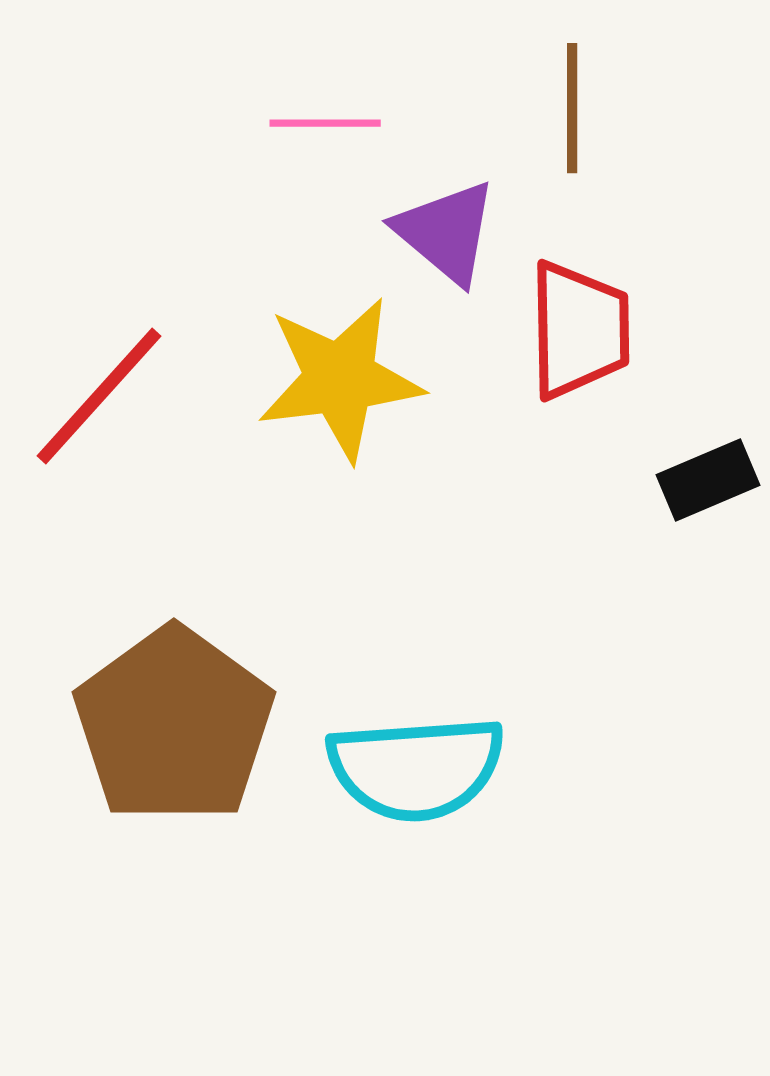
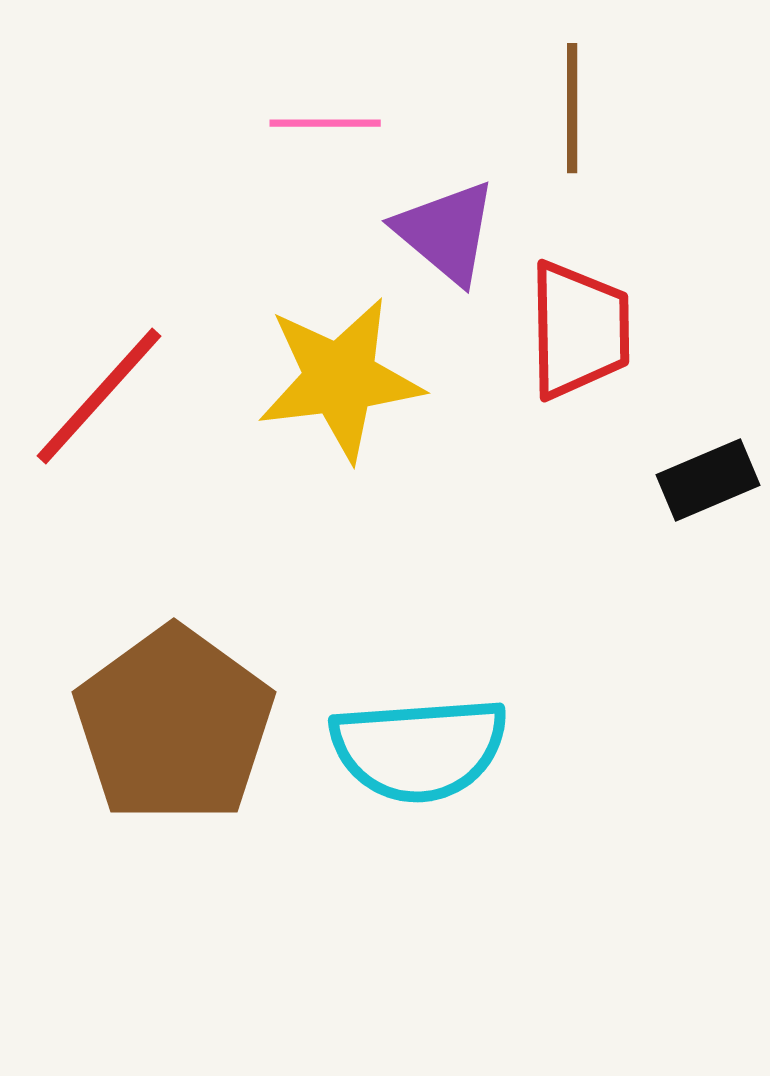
cyan semicircle: moved 3 px right, 19 px up
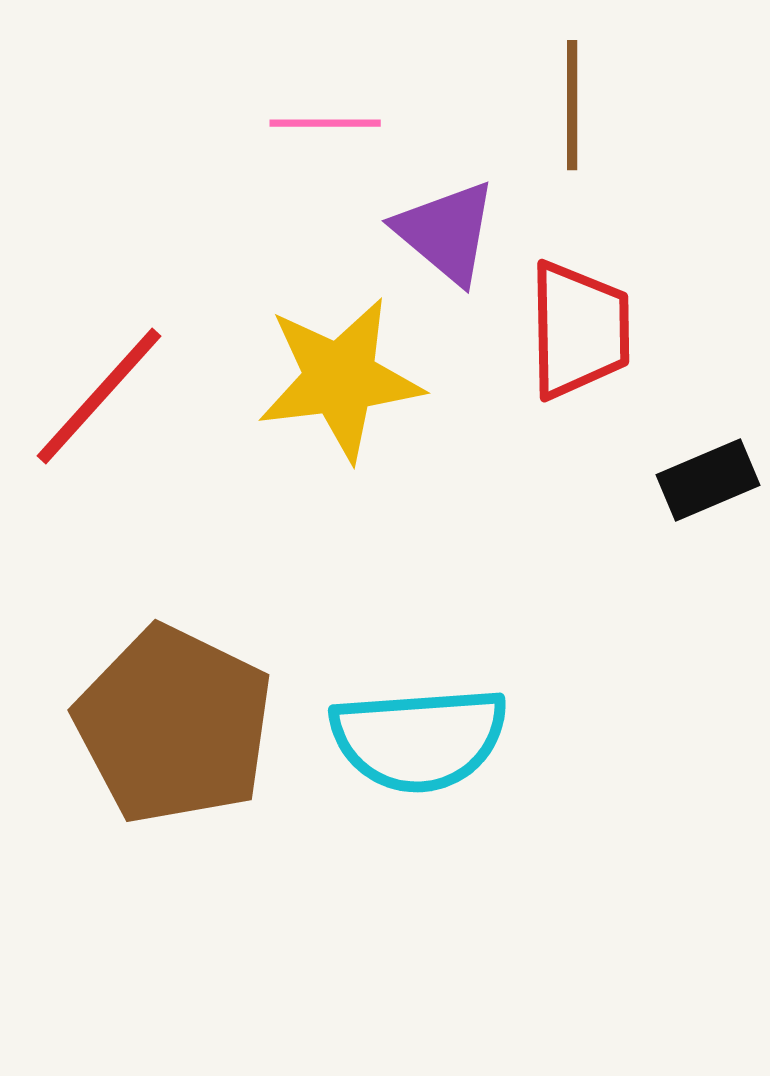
brown line: moved 3 px up
brown pentagon: rotated 10 degrees counterclockwise
cyan semicircle: moved 10 px up
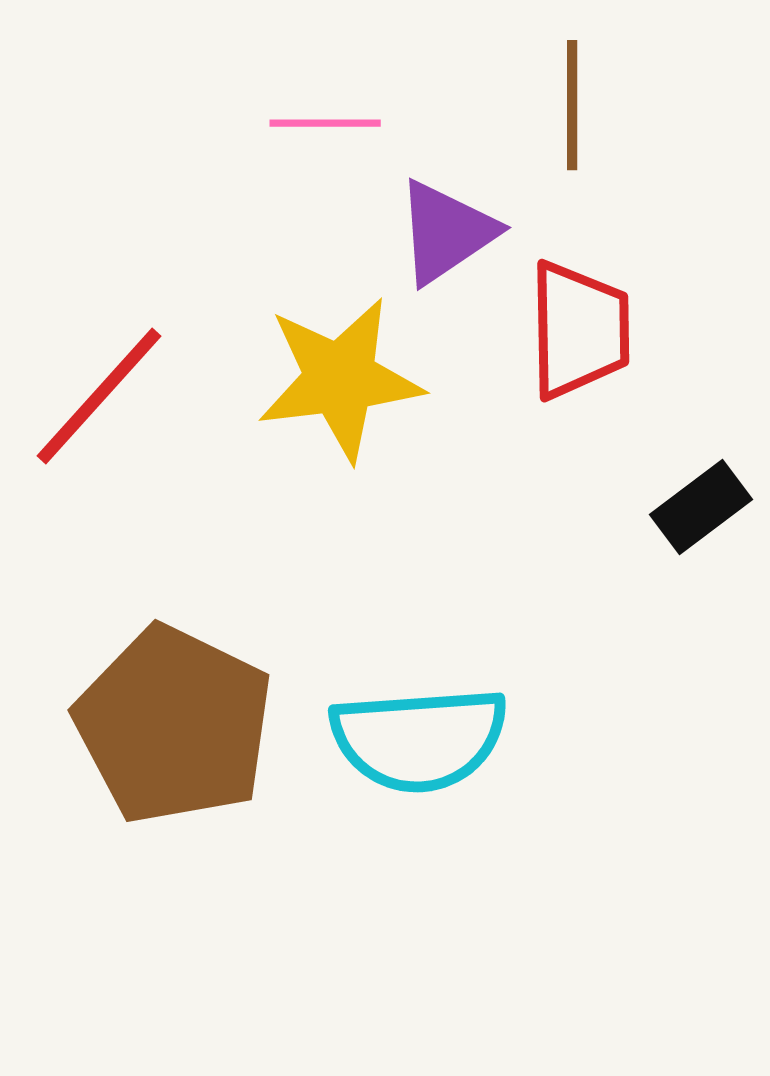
purple triangle: rotated 46 degrees clockwise
black rectangle: moved 7 px left, 27 px down; rotated 14 degrees counterclockwise
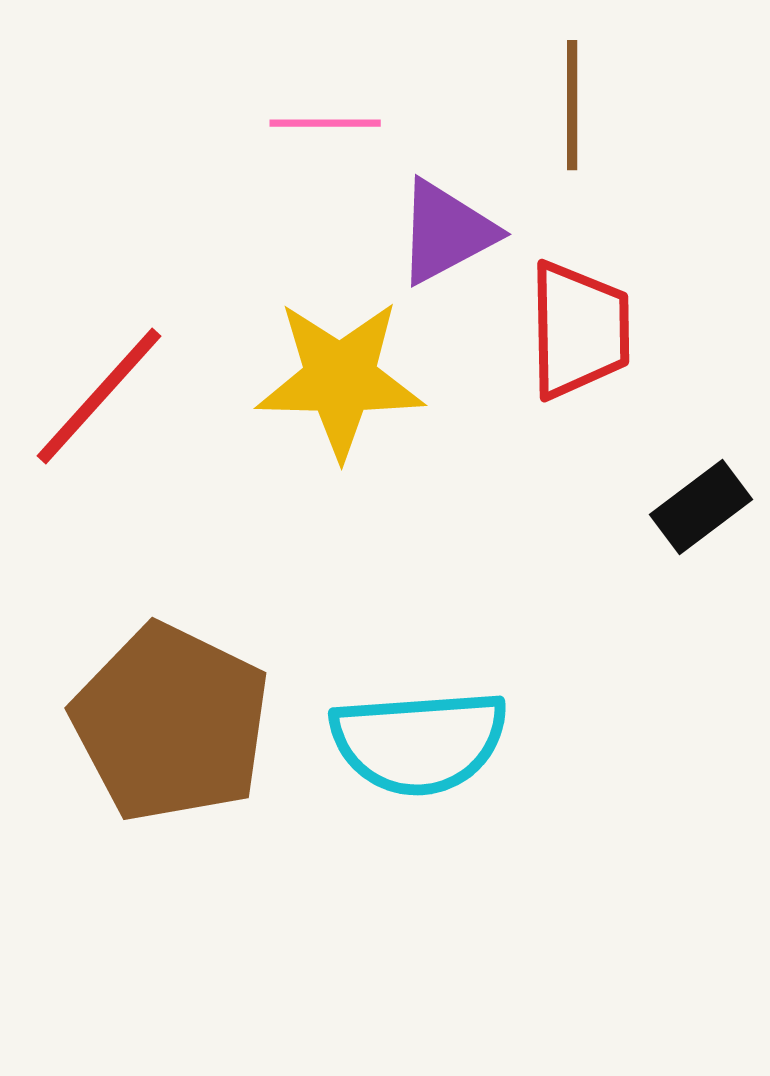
purple triangle: rotated 6 degrees clockwise
yellow star: rotated 8 degrees clockwise
brown pentagon: moved 3 px left, 2 px up
cyan semicircle: moved 3 px down
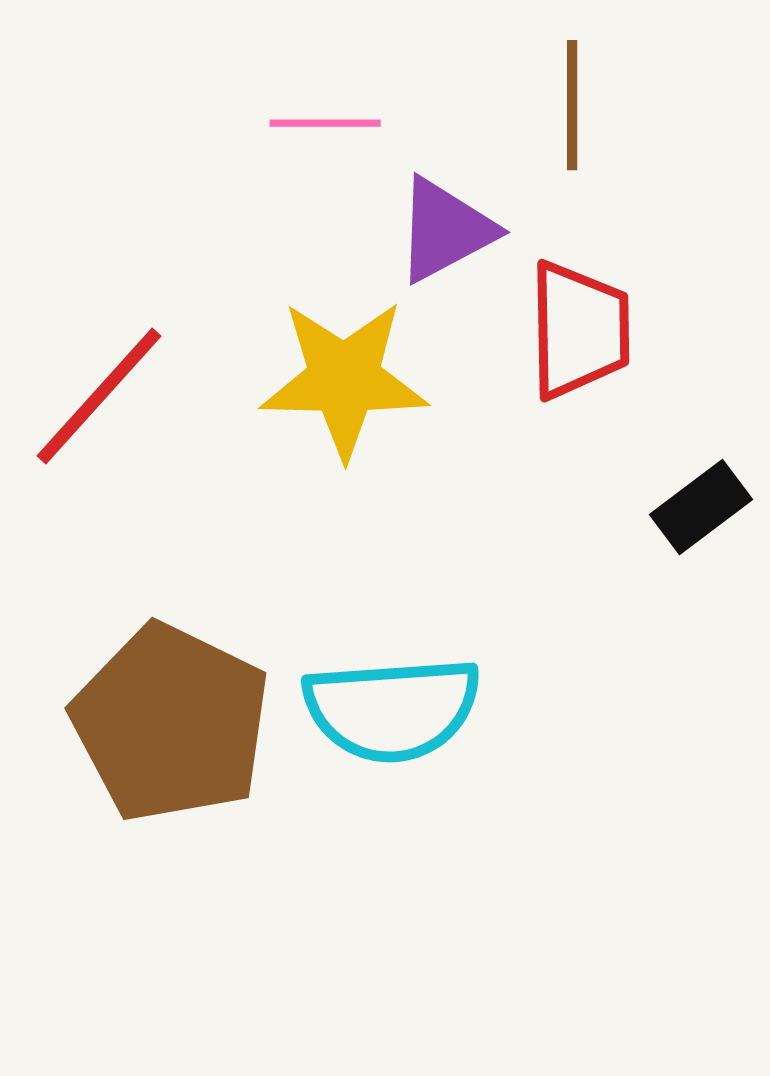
purple triangle: moved 1 px left, 2 px up
yellow star: moved 4 px right
cyan semicircle: moved 27 px left, 33 px up
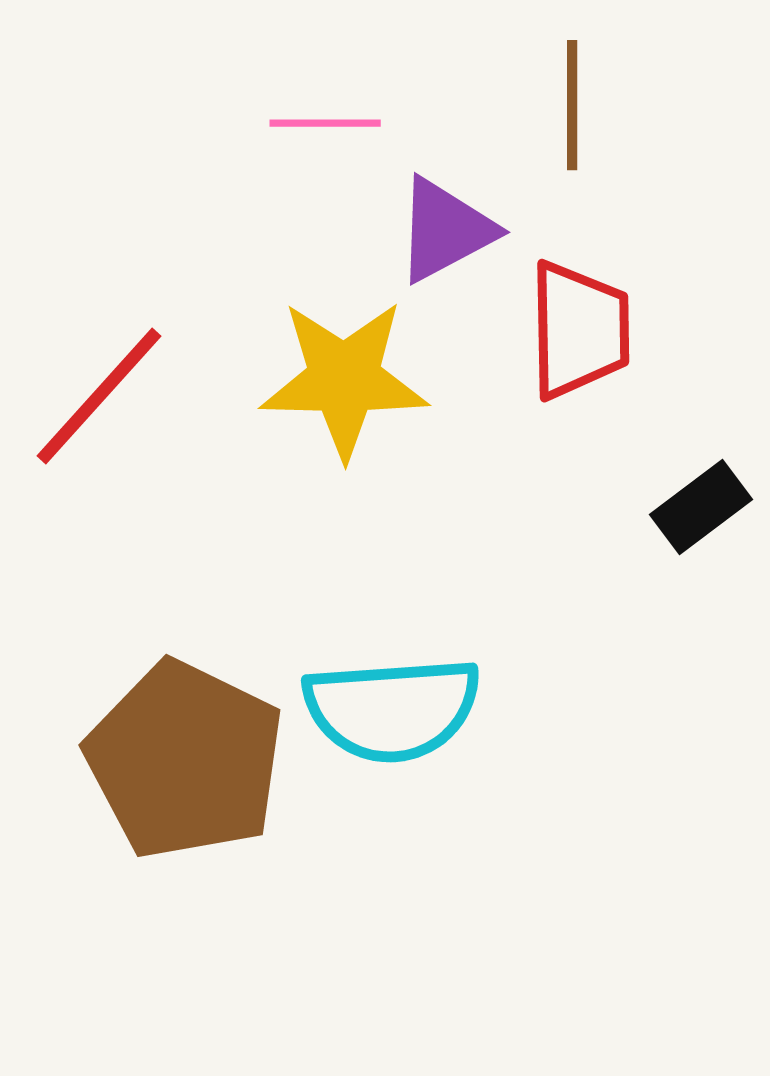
brown pentagon: moved 14 px right, 37 px down
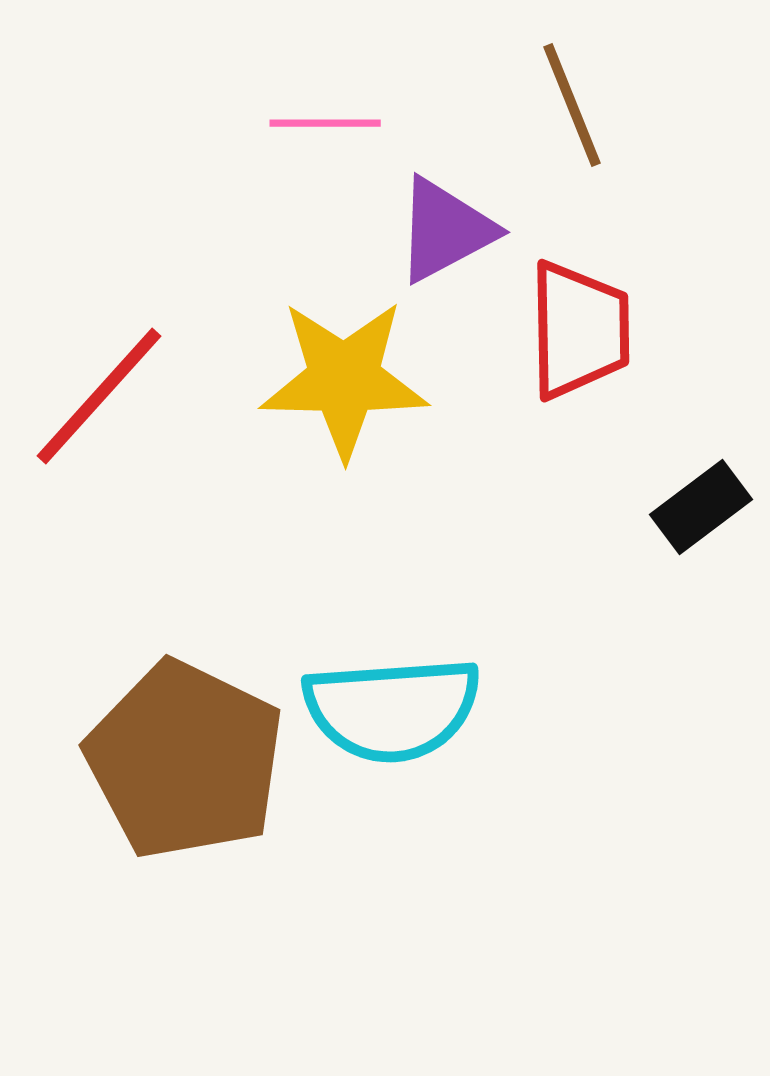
brown line: rotated 22 degrees counterclockwise
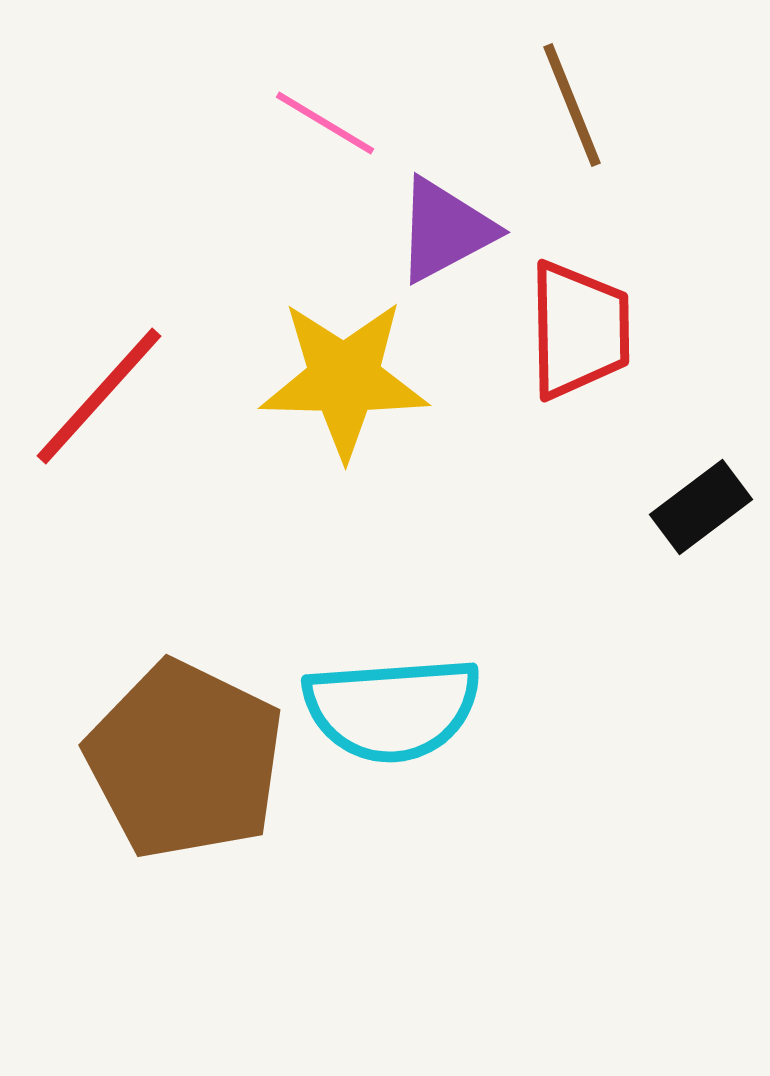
pink line: rotated 31 degrees clockwise
